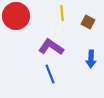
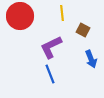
red circle: moved 4 px right
brown square: moved 5 px left, 8 px down
purple L-shape: rotated 60 degrees counterclockwise
blue arrow: rotated 24 degrees counterclockwise
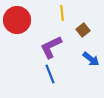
red circle: moved 3 px left, 4 px down
brown square: rotated 24 degrees clockwise
blue arrow: rotated 30 degrees counterclockwise
